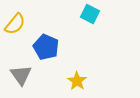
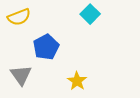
cyan square: rotated 18 degrees clockwise
yellow semicircle: moved 4 px right, 7 px up; rotated 30 degrees clockwise
blue pentagon: rotated 20 degrees clockwise
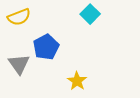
gray triangle: moved 2 px left, 11 px up
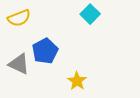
yellow semicircle: moved 1 px down
blue pentagon: moved 1 px left, 4 px down
gray triangle: rotated 30 degrees counterclockwise
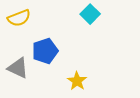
blue pentagon: rotated 10 degrees clockwise
gray triangle: moved 1 px left, 4 px down
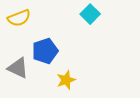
yellow star: moved 11 px left, 1 px up; rotated 18 degrees clockwise
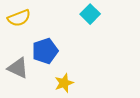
yellow star: moved 2 px left, 3 px down
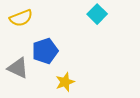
cyan square: moved 7 px right
yellow semicircle: moved 2 px right
yellow star: moved 1 px right, 1 px up
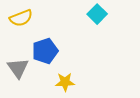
gray triangle: rotated 30 degrees clockwise
yellow star: rotated 18 degrees clockwise
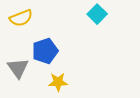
yellow star: moved 7 px left
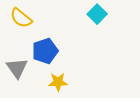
yellow semicircle: rotated 60 degrees clockwise
gray triangle: moved 1 px left
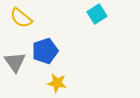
cyan square: rotated 12 degrees clockwise
gray triangle: moved 2 px left, 6 px up
yellow star: moved 1 px left, 1 px down; rotated 12 degrees clockwise
